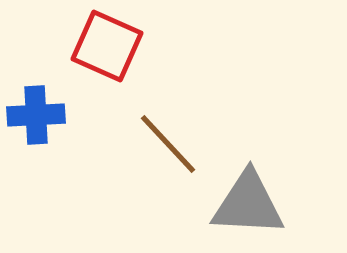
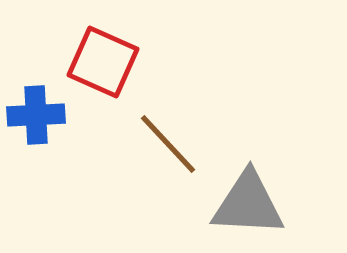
red square: moved 4 px left, 16 px down
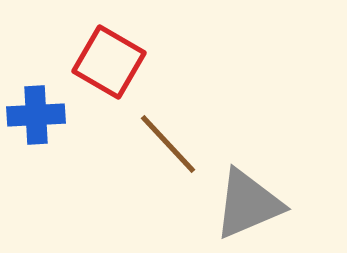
red square: moved 6 px right; rotated 6 degrees clockwise
gray triangle: rotated 26 degrees counterclockwise
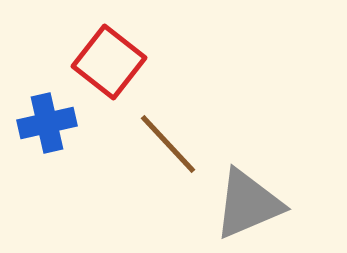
red square: rotated 8 degrees clockwise
blue cross: moved 11 px right, 8 px down; rotated 10 degrees counterclockwise
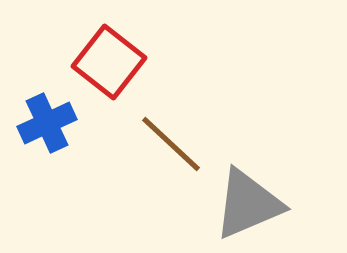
blue cross: rotated 12 degrees counterclockwise
brown line: moved 3 px right; rotated 4 degrees counterclockwise
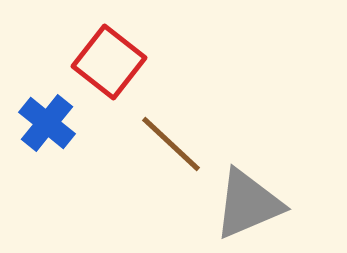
blue cross: rotated 26 degrees counterclockwise
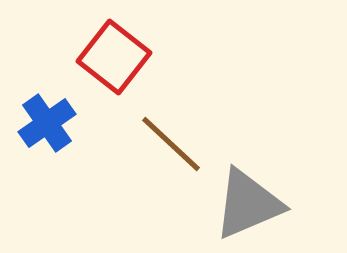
red square: moved 5 px right, 5 px up
blue cross: rotated 16 degrees clockwise
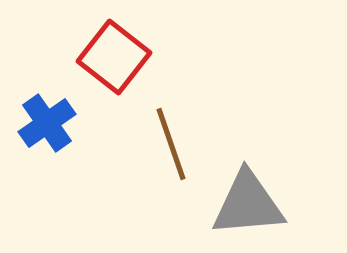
brown line: rotated 28 degrees clockwise
gray triangle: rotated 18 degrees clockwise
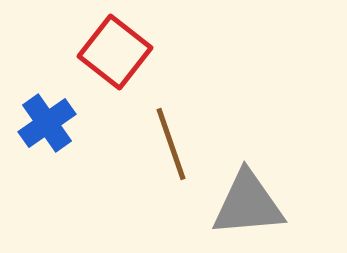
red square: moved 1 px right, 5 px up
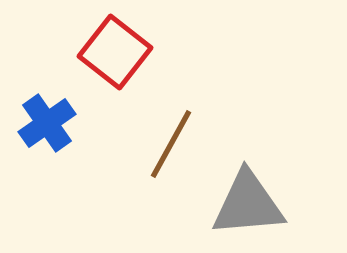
brown line: rotated 48 degrees clockwise
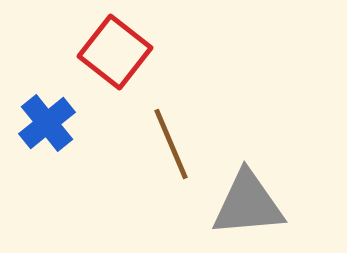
blue cross: rotated 4 degrees counterclockwise
brown line: rotated 52 degrees counterclockwise
